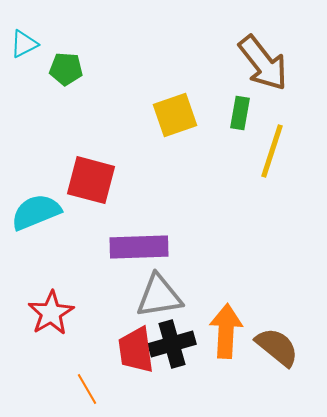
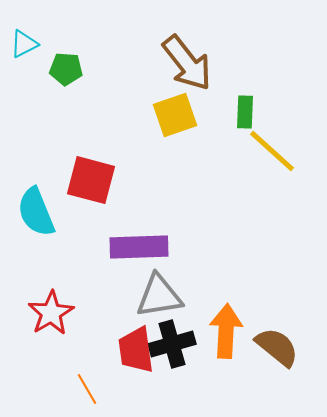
brown arrow: moved 76 px left
green rectangle: moved 5 px right, 1 px up; rotated 8 degrees counterclockwise
yellow line: rotated 66 degrees counterclockwise
cyan semicircle: rotated 90 degrees counterclockwise
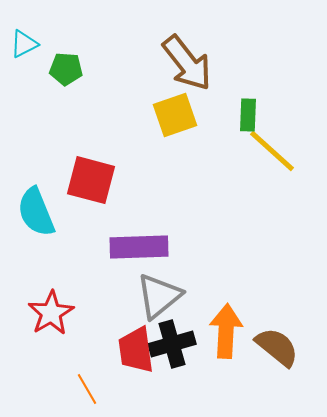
green rectangle: moved 3 px right, 3 px down
gray triangle: rotated 30 degrees counterclockwise
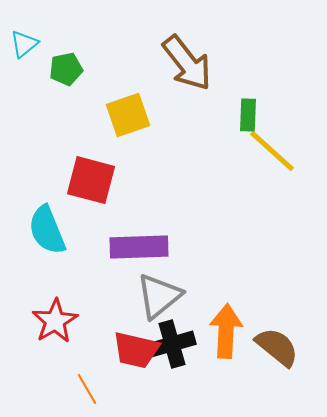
cyan triangle: rotated 12 degrees counterclockwise
green pentagon: rotated 16 degrees counterclockwise
yellow square: moved 47 px left
cyan semicircle: moved 11 px right, 18 px down
red star: moved 4 px right, 8 px down
red trapezoid: rotated 69 degrees counterclockwise
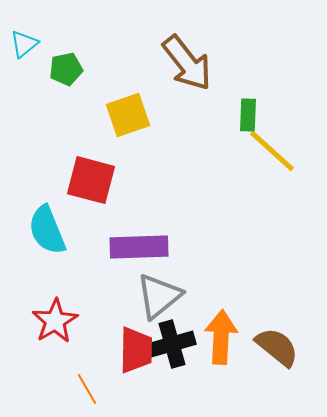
orange arrow: moved 5 px left, 6 px down
red trapezoid: rotated 102 degrees counterclockwise
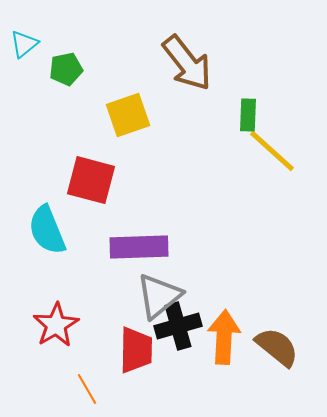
red star: moved 1 px right, 4 px down
orange arrow: moved 3 px right
black cross: moved 6 px right, 18 px up
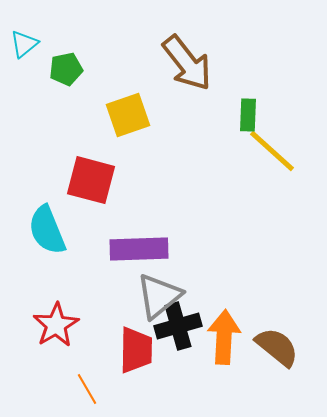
purple rectangle: moved 2 px down
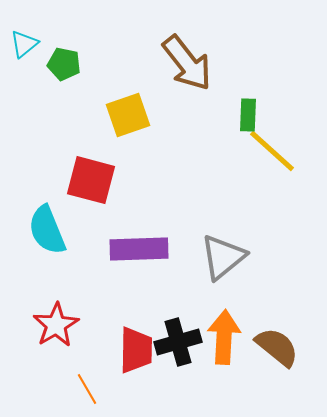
green pentagon: moved 2 px left, 5 px up; rotated 24 degrees clockwise
gray triangle: moved 64 px right, 39 px up
black cross: moved 16 px down
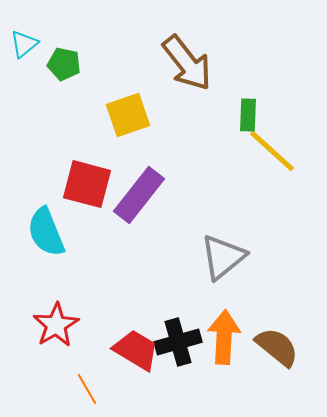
red square: moved 4 px left, 4 px down
cyan semicircle: moved 1 px left, 2 px down
purple rectangle: moved 54 px up; rotated 50 degrees counterclockwise
red trapezoid: rotated 60 degrees counterclockwise
